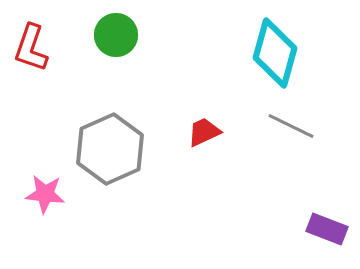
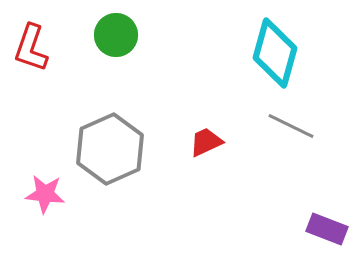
red trapezoid: moved 2 px right, 10 px down
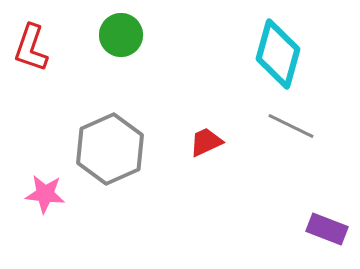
green circle: moved 5 px right
cyan diamond: moved 3 px right, 1 px down
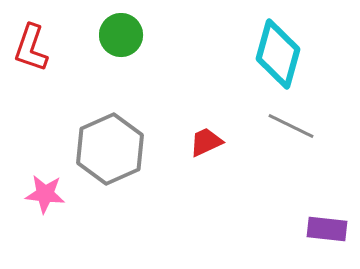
purple rectangle: rotated 15 degrees counterclockwise
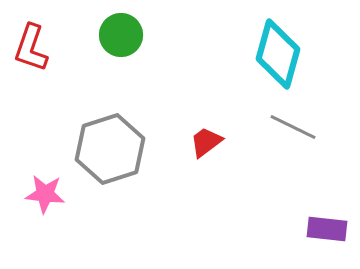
gray line: moved 2 px right, 1 px down
red trapezoid: rotated 12 degrees counterclockwise
gray hexagon: rotated 6 degrees clockwise
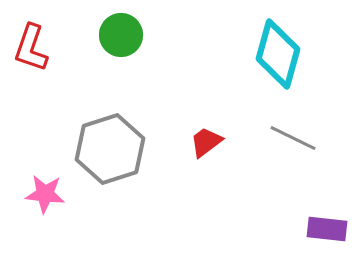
gray line: moved 11 px down
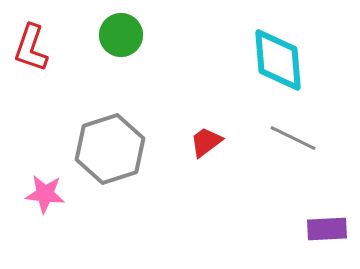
cyan diamond: moved 6 px down; rotated 20 degrees counterclockwise
purple rectangle: rotated 9 degrees counterclockwise
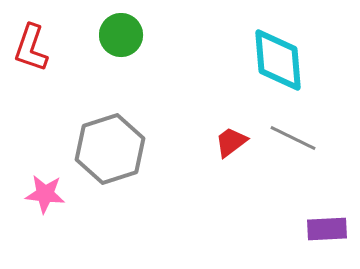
red trapezoid: moved 25 px right
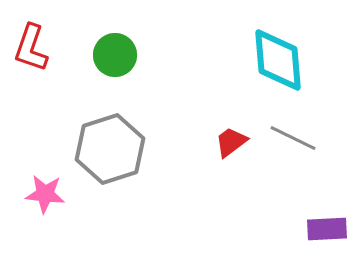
green circle: moved 6 px left, 20 px down
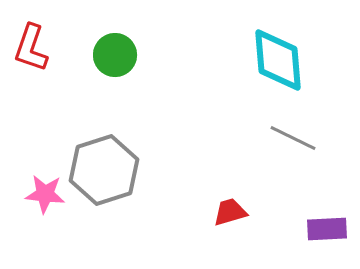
red trapezoid: moved 1 px left, 70 px down; rotated 21 degrees clockwise
gray hexagon: moved 6 px left, 21 px down
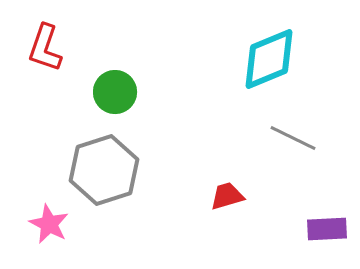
red L-shape: moved 14 px right
green circle: moved 37 px down
cyan diamond: moved 9 px left, 1 px up; rotated 72 degrees clockwise
pink star: moved 4 px right, 30 px down; rotated 21 degrees clockwise
red trapezoid: moved 3 px left, 16 px up
